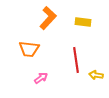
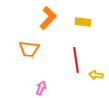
pink arrow: moved 10 px down; rotated 32 degrees counterclockwise
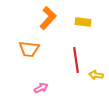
pink arrow: rotated 40 degrees clockwise
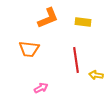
orange L-shape: rotated 25 degrees clockwise
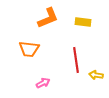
pink arrow: moved 2 px right, 5 px up
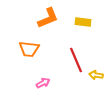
red line: rotated 15 degrees counterclockwise
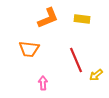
yellow rectangle: moved 1 px left, 3 px up
yellow arrow: rotated 48 degrees counterclockwise
pink arrow: rotated 64 degrees counterclockwise
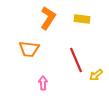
orange L-shape: rotated 35 degrees counterclockwise
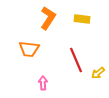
yellow arrow: moved 2 px right, 2 px up
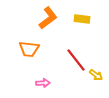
orange L-shape: rotated 20 degrees clockwise
red line: rotated 15 degrees counterclockwise
yellow arrow: moved 2 px left, 2 px down; rotated 104 degrees counterclockwise
pink arrow: rotated 88 degrees clockwise
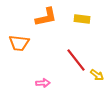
orange L-shape: moved 2 px left, 1 px up; rotated 25 degrees clockwise
orange trapezoid: moved 10 px left, 6 px up
yellow arrow: moved 1 px right
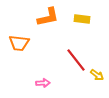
orange L-shape: moved 2 px right
